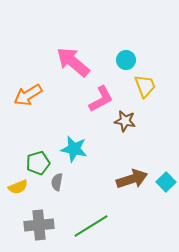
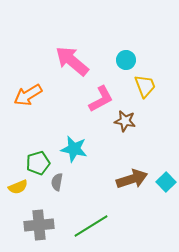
pink arrow: moved 1 px left, 1 px up
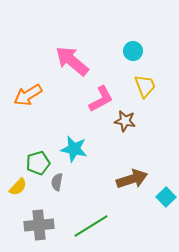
cyan circle: moved 7 px right, 9 px up
cyan square: moved 15 px down
yellow semicircle: rotated 24 degrees counterclockwise
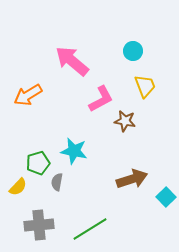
cyan star: moved 2 px down
green line: moved 1 px left, 3 px down
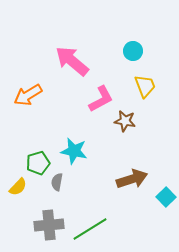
gray cross: moved 10 px right
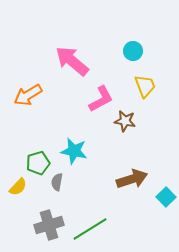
gray cross: rotated 12 degrees counterclockwise
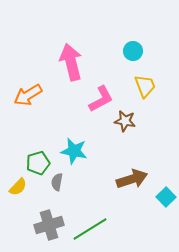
pink arrow: moved 1 px left, 1 px down; rotated 36 degrees clockwise
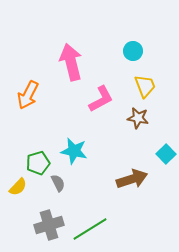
orange arrow: rotated 32 degrees counterclockwise
brown star: moved 13 px right, 3 px up
gray semicircle: moved 1 px right, 1 px down; rotated 144 degrees clockwise
cyan square: moved 43 px up
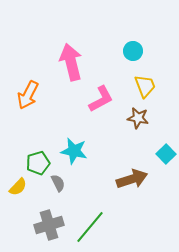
green line: moved 2 px up; rotated 18 degrees counterclockwise
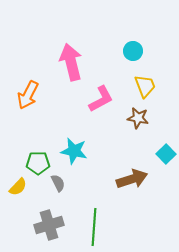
green pentagon: rotated 15 degrees clockwise
green line: moved 4 px right; rotated 36 degrees counterclockwise
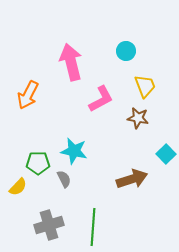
cyan circle: moved 7 px left
gray semicircle: moved 6 px right, 4 px up
green line: moved 1 px left
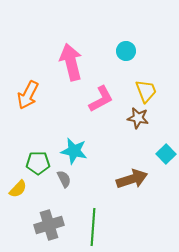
yellow trapezoid: moved 1 px right, 5 px down
yellow semicircle: moved 2 px down
